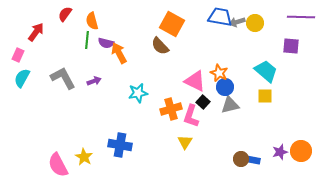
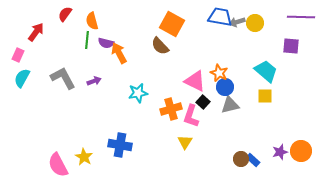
blue rectangle: rotated 32 degrees clockwise
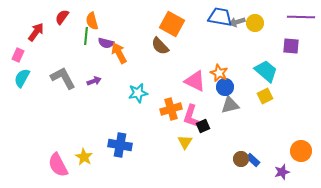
red semicircle: moved 3 px left, 3 px down
green line: moved 1 px left, 4 px up
yellow square: rotated 28 degrees counterclockwise
black square: moved 24 px down; rotated 24 degrees clockwise
purple star: moved 2 px right, 20 px down
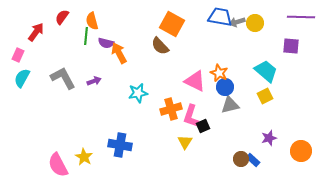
purple star: moved 13 px left, 34 px up
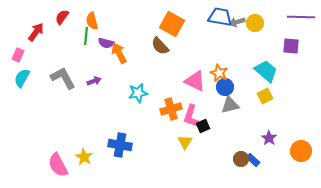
purple star: rotated 21 degrees counterclockwise
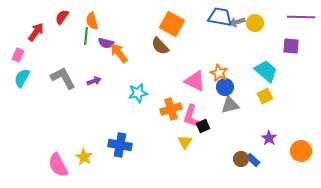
orange arrow: rotated 10 degrees counterclockwise
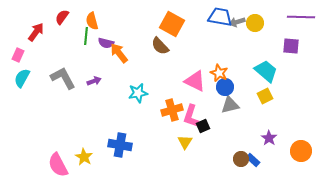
orange cross: moved 1 px right, 1 px down
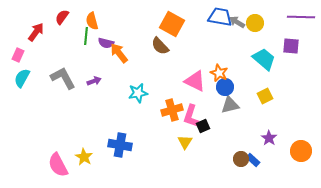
gray arrow: rotated 49 degrees clockwise
cyan trapezoid: moved 2 px left, 12 px up
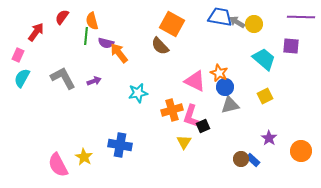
yellow circle: moved 1 px left, 1 px down
yellow triangle: moved 1 px left
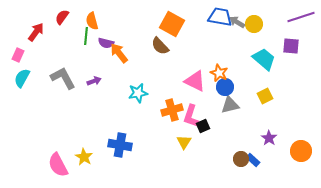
purple line: rotated 20 degrees counterclockwise
